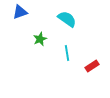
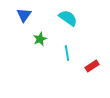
blue triangle: moved 4 px right, 3 px down; rotated 35 degrees counterclockwise
cyan semicircle: moved 1 px right, 1 px up
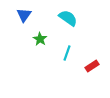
green star: rotated 16 degrees counterclockwise
cyan line: rotated 28 degrees clockwise
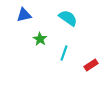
blue triangle: rotated 42 degrees clockwise
cyan line: moved 3 px left
red rectangle: moved 1 px left, 1 px up
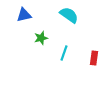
cyan semicircle: moved 1 px right, 3 px up
green star: moved 1 px right, 1 px up; rotated 24 degrees clockwise
red rectangle: moved 3 px right, 7 px up; rotated 48 degrees counterclockwise
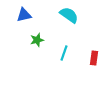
green star: moved 4 px left, 2 px down
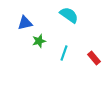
blue triangle: moved 1 px right, 8 px down
green star: moved 2 px right, 1 px down
red rectangle: rotated 48 degrees counterclockwise
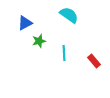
blue triangle: rotated 14 degrees counterclockwise
cyan line: rotated 21 degrees counterclockwise
red rectangle: moved 3 px down
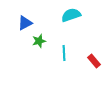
cyan semicircle: moved 2 px right; rotated 54 degrees counterclockwise
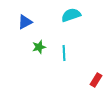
blue triangle: moved 1 px up
green star: moved 6 px down
red rectangle: moved 2 px right, 19 px down; rotated 72 degrees clockwise
